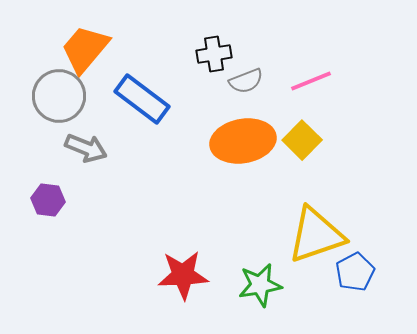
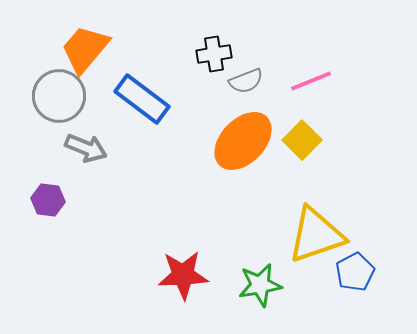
orange ellipse: rotated 36 degrees counterclockwise
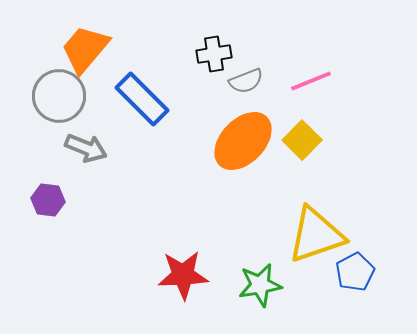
blue rectangle: rotated 8 degrees clockwise
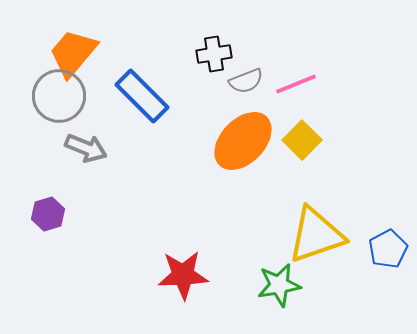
orange trapezoid: moved 12 px left, 4 px down
pink line: moved 15 px left, 3 px down
blue rectangle: moved 3 px up
purple hexagon: moved 14 px down; rotated 24 degrees counterclockwise
blue pentagon: moved 33 px right, 23 px up
green star: moved 19 px right
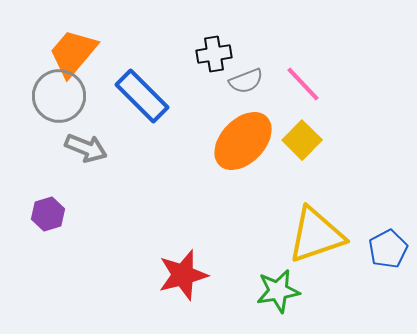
pink line: moved 7 px right; rotated 69 degrees clockwise
red star: rotated 12 degrees counterclockwise
green star: moved 1 px left, 6 px down
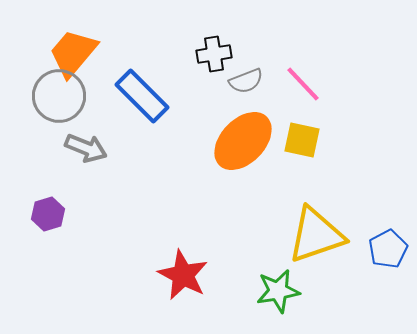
yellow square: rotated 33 degrees counterclockwise
red star: rotated 30 degrees counterclockwise
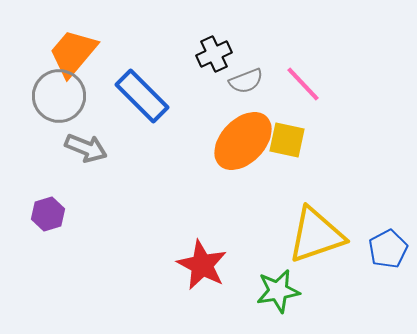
black cross: rotated 16 degrees counterclockwise
yellow square: moved 15 px left
red star: moved 19 px right, 10 px up
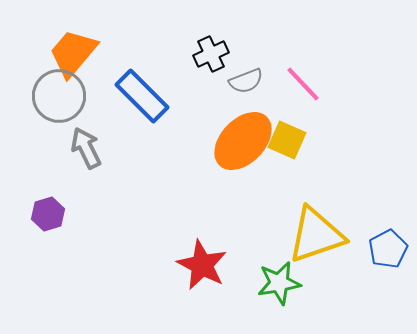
black cross: moved 3 px left
yellow square: rotated 12 degrees clockwise
gray arrow: rotated 138 degrees counterclockwise
green star: moved 1 px right, 8 px up
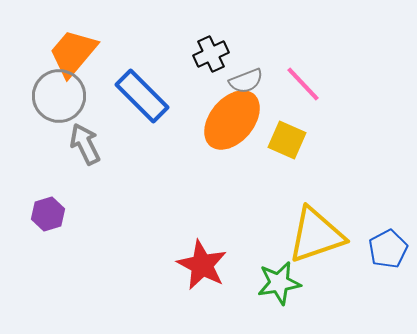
orange ellipse: moved 11 px left, 21 px up; rotated 4 degrees counterclockwise
gray arrow: moved 1 px left, 4 px up
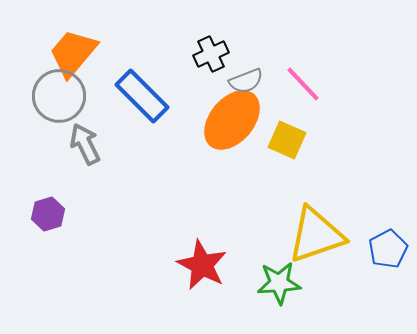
green star: rotated 6 degrees clockwise
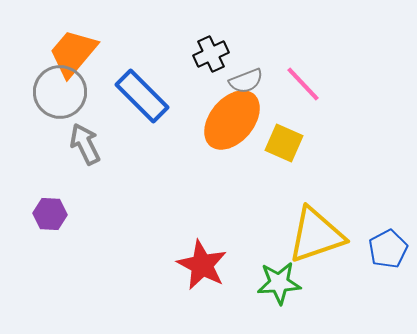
gray circle: moved 1 px right, 4 px up
yellow square: moved 3 px left, 3 px down
purple hexagon: moved 2 px right; rotated 20 degrees clockwise
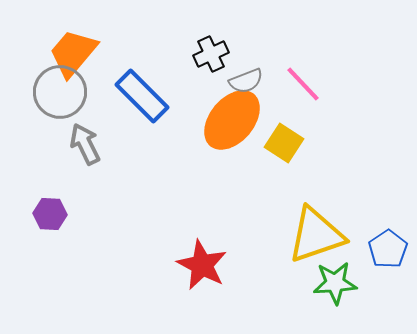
yellow square: rotated 9 degrees clockwise
blue pentagon: rotated 6 degrees counterclockwise
green star: moved 56 px right
